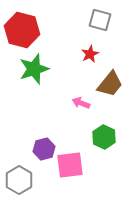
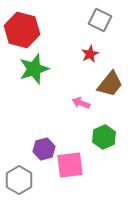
gray square: rotated 10 degrees clockwise
green hexagon: rotated 10 degrees clockwise
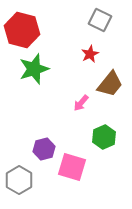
pink arrow: rotated 72 degrees counterclockwise
pink square: moved 2 px right, 2 px down; rotated 24 degrees clockwise
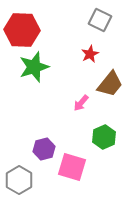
red hexagon: rotated 12 degrees counterclockwise
green star: moved 2 px up
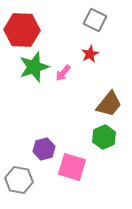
gray square: moved 5 px left
brown trapezoid: moved 1 px left, 20 px down
pink arrow: moved 18 px left, 30 px up
gray hexagon: rotated 20 degrees counterclockwise
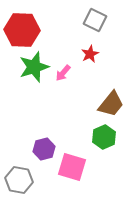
brown trapezoid: moved 2 px right
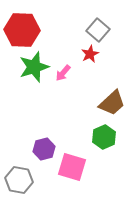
gray square: moved 3 px right, 10 px down; rotated 15 degrees clockwise
brown trapezoid: moved 1 px right, 1 px up; rotated 8 degrees clockwise
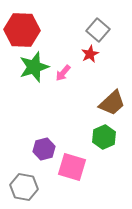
gray hexagon: moved 5 px right, 7 px down
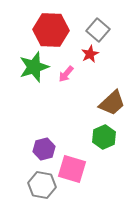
red hexagon: moved 29 px right
pink arrow: moved 3 px right, 1 px down
pink square: moved 2 px down
gray hexagon: moved 18 px right, 2 px up
